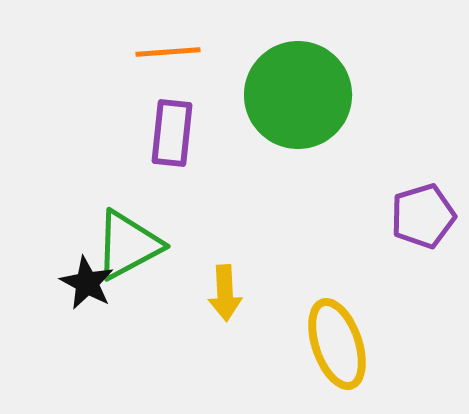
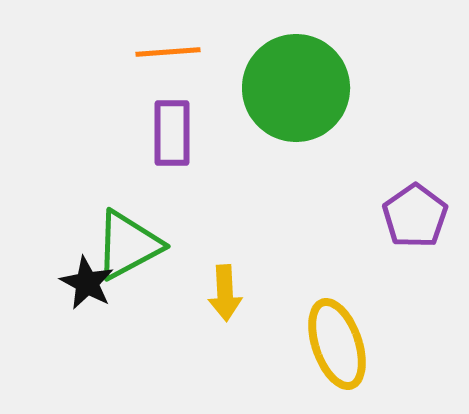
green circle: moved 2 px left, 7 px up
purple rectangle: rotated 6 degrees counterclockwise
purple pentagon: moved 8 px left; rotated 18 degrees counterclockwise
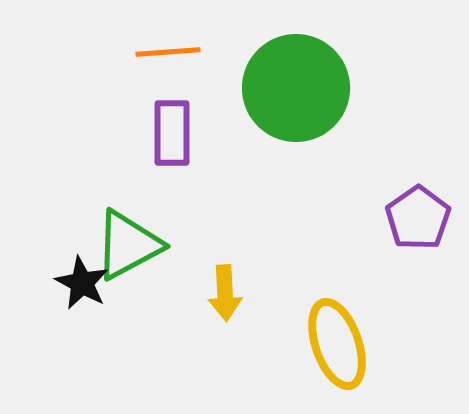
purple pentagon: moved 3 px right, 2 px down
black star: moved 5 px left
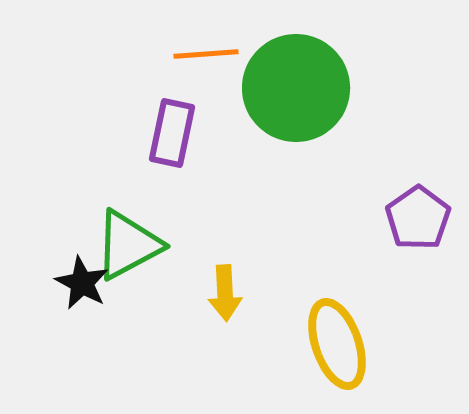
orange line: moved 38 px right, 2 px down
purple rectangle: rotated 12 degrees clockwise
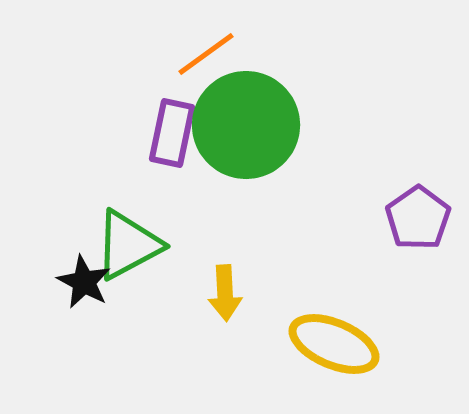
orange line: rotated 32 degrees counterclockwise
green circle: moved 50 px left, 37 px down
black star: moved 2 px right, 1 px up
yellow ellipse: moved 3 px left; rotated 48 degrees counterclockwise
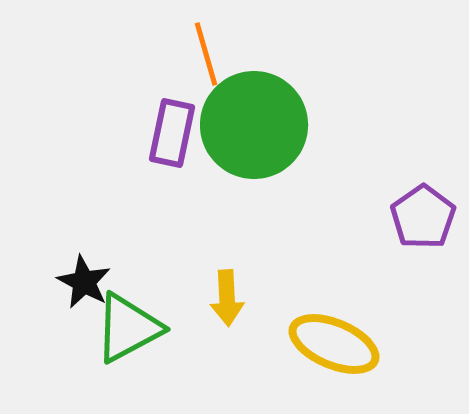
orange line: rotated 70 degrees counterclockwise
green circle: moved 8 px right
purple pentagon: moved 5 px right, 1 px up
green triangle: moved 83 px down
yellow arrow: moved 2 px right, 5 px down
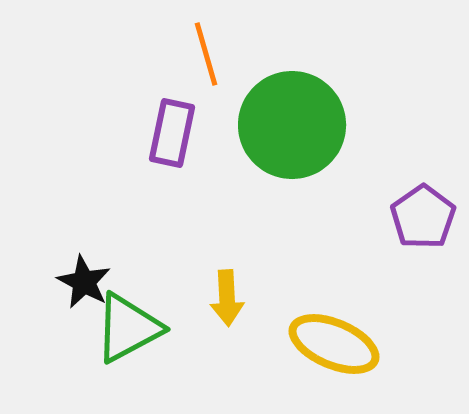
green circle: moved 38 px right
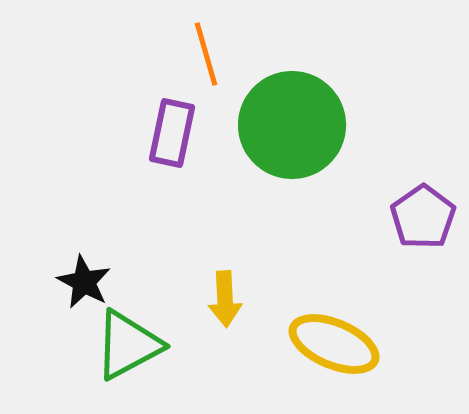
yellow arrow: moved 2 px left, 1 px down
green triangle: moved 17 px down
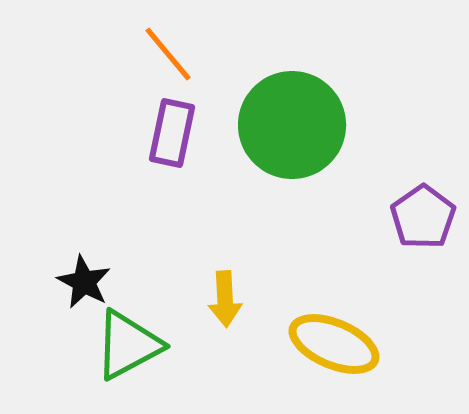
orange line: moved 38 px left; rotated 24 degrees counterclockwise
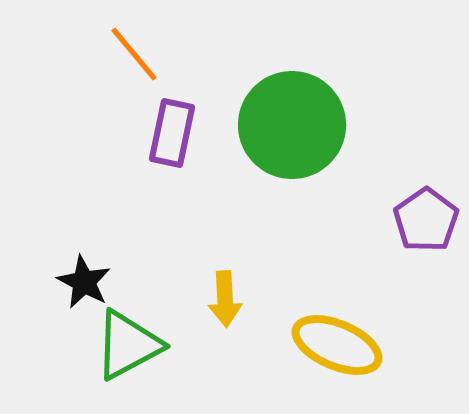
orange line: moved 34 px left
purple pentagon: moved 3 px right, 3 px down
yellow ellipse: moved 3 px right, 1 px down
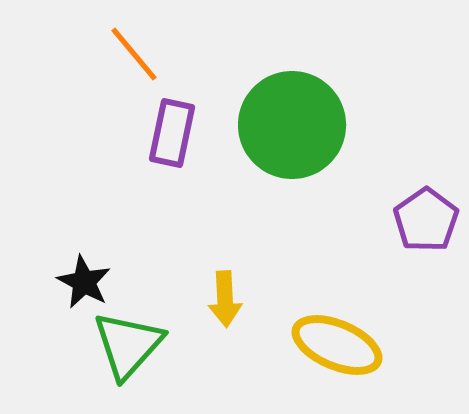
green triangle: rotated 20 degrees counterclockwise
